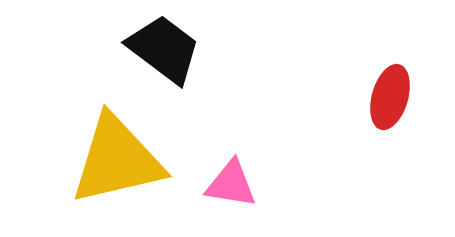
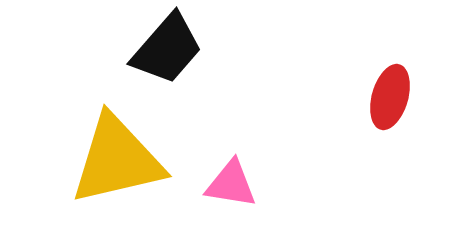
black trapezoid: moved 3 px right; rotated 94 degrees clockwise
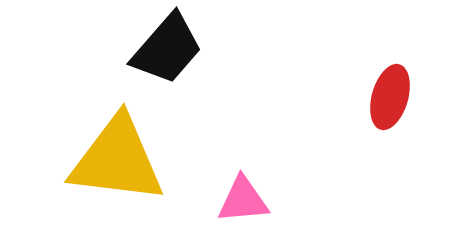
yellow triangle: rotated 20 degrees clockwise
pink triangle: moved 12 px right, 16 px down; rotated 14 degrees counterclockwise
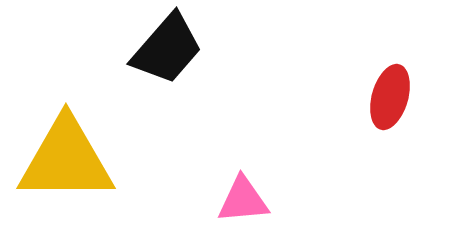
yellow triangle: moved 51 px left; rotated 7 degrees counterclockwise
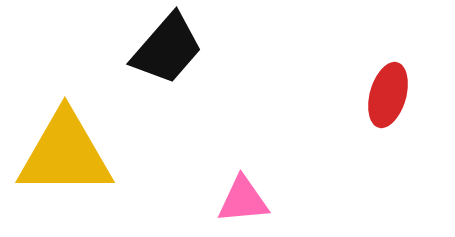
red ellipse: moved 2 px left, 2 px up
yellow triangle: moved 1 px left, 6 px up
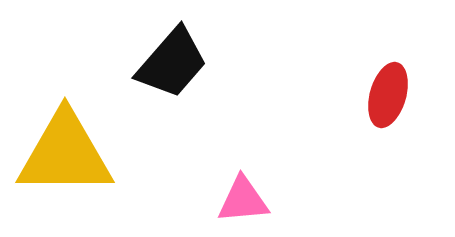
black trapezoid: moved 5 px right, 14 px down
